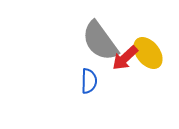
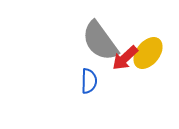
yellow ellipse: rotated 76 degrees clockwise
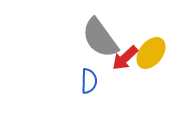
gray semicircle: moved 3 px up
yellow ellipse: moved 3 px right
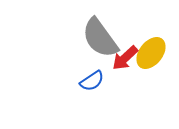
blue semicircle: moved 3 px right; rotated 55 degrees clockwise
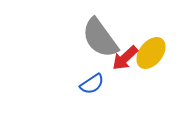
blue semicircle: moved 3 px down
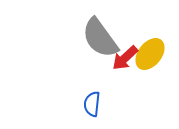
yellow ellipse: moved 1 px left, 1 px down
blue semicircle: moved 20 px down; rotated 130 degrees clockwise
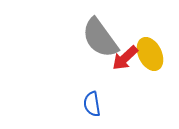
yellow ellipse: rotated 64 degrees counterclockwise
blue semicircle: rotated 15 degrees counterclockwise
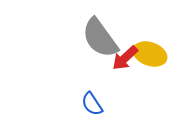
yellow ellipse: rotated 44 degrees counterclockwise
blue semicircle: rotated 25 degrees counterclockwise
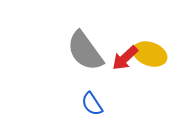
gray semicircle: moved 15 px left, 13 px down
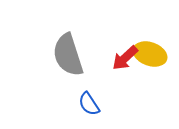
gray semicircle: moved 17 px left, 4 px down; rotated 18 degrees clockwise
blue semicircle: moved 3 px left
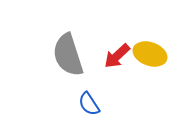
red arrow: moved 8 px left, 2 px up
